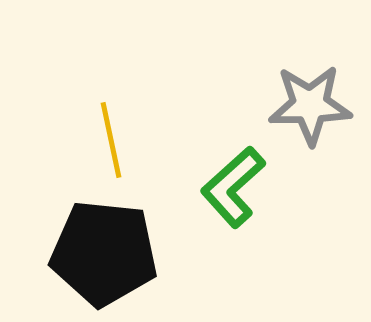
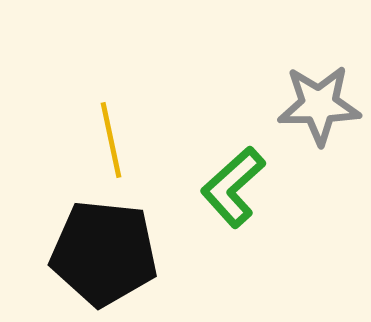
gray star: moved 9 px right
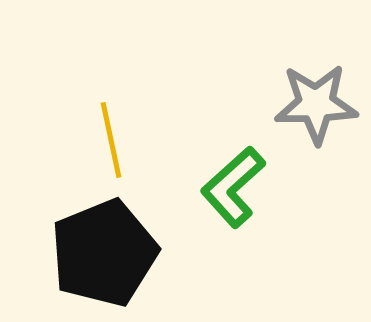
gray star: moved 3 px left, 1 px up
black pentagon: rotated 28 degrees counterclockwise
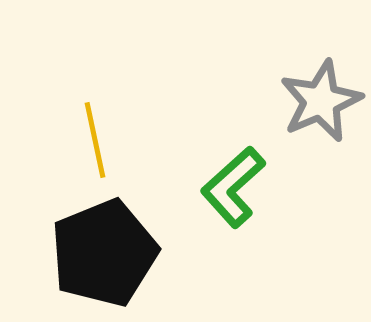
gray star: moved 5 px right, 3 px up; rotated 22 degrees counterclockwise
yellow line: moved 16 px left
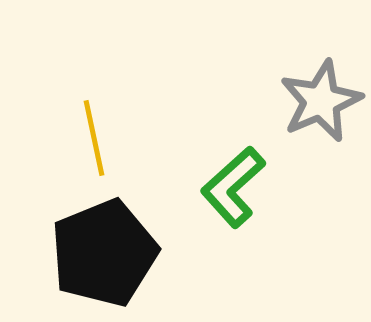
yellow line: moved 1 px left, 2 px up
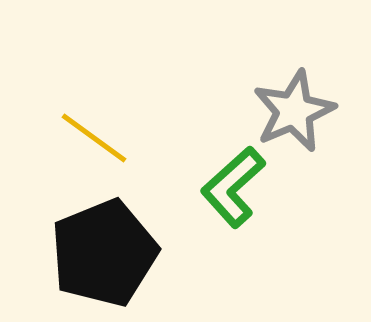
gray star: moved 27 px left, 10 px down
yellow line: rotated 42 degrees counterclockwise
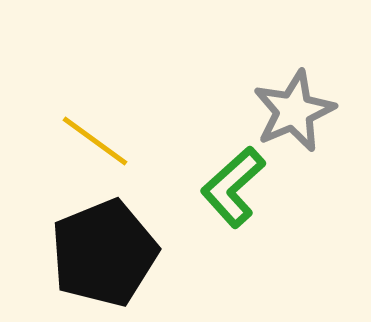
yellow line: moved 1 px right, 3 px down
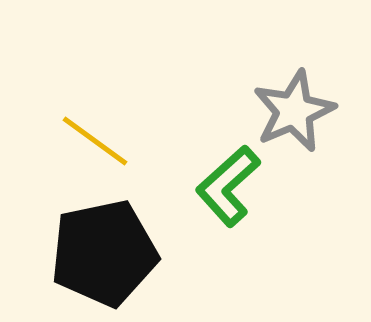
green L-shape: moved 5 px left, 1 px up
black pentagon: rotated 10 degrees clockwise
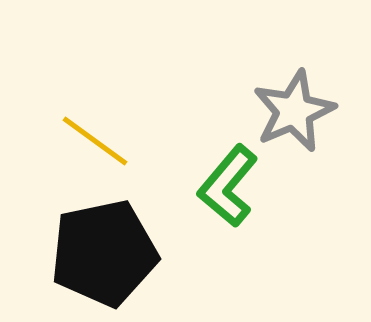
green L-shape: rotated 8 degrees counterclockwise
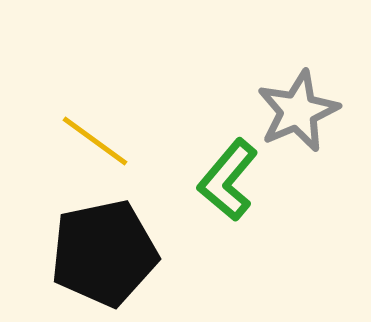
gray star: moved 4 px right
green L-shape: moved 6 px up
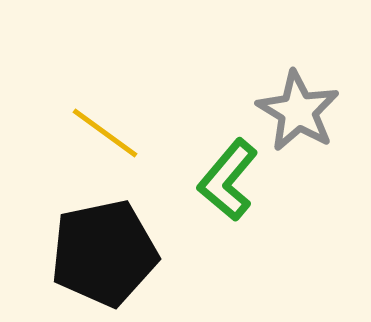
gray star: rotated 18 degrees counterclockwise
yellow line: moved 10 px right, 8 px up
